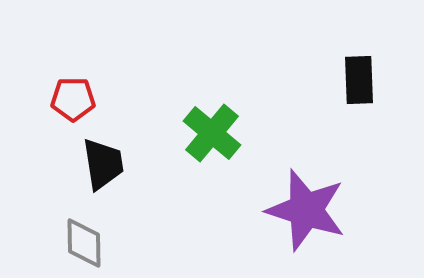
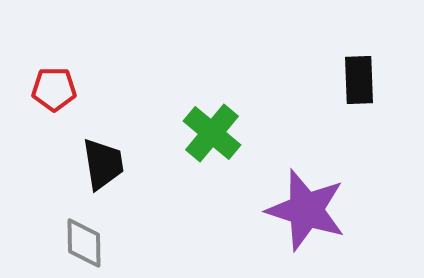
red pentagon: moved 19 px left, 10 px up
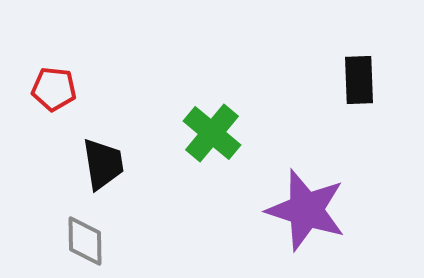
red pentagon: rotated 6 degrees clockwise
gray diamond: moved 1 px right, 2 px up
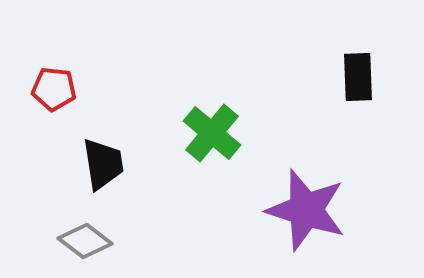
black rectangle: moved 1 px left, 3 px up
gray diamond: rotated 52 degrees counterclockwise
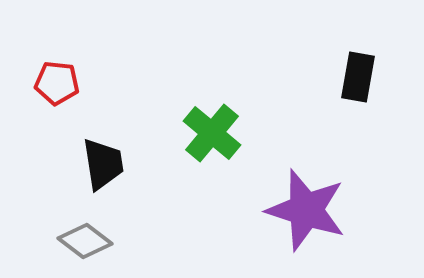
black rectangle: rotated 12 degrees clockwise
red pentagon: moved 3 px right, 6 px up
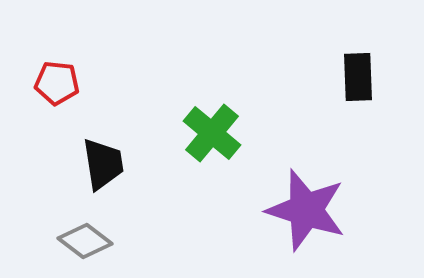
black rectangle: rotated 12 degrees counterclockwise
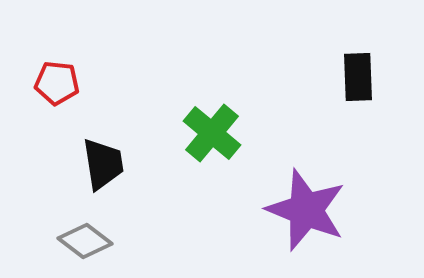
purple star: rotated 4 degrees clockwise
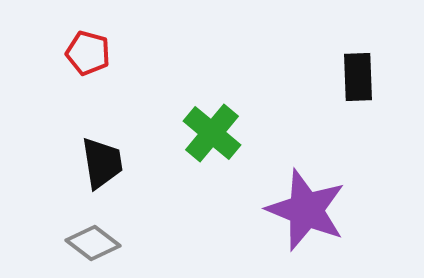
red pentagon: moved 31 px right, 30 px up; rotated 9 degrees clockwise
black trapezoid: moved 1 px left, 1 px up
gray diamond: moved 8 px right, 2 px down
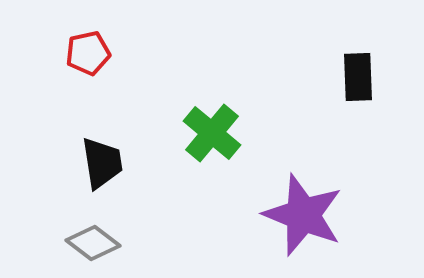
red pentagon: rotated 27 degrees counterclockwise
purple star: moved 3 px left, 5 px down
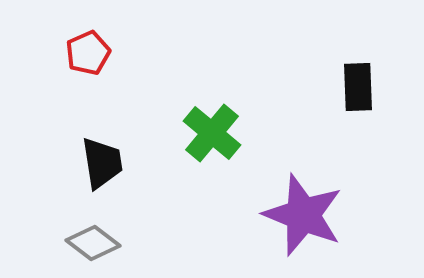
red pentagon: rotated 12 degrees counterclockwise
black rectangle: moved 10 px down
